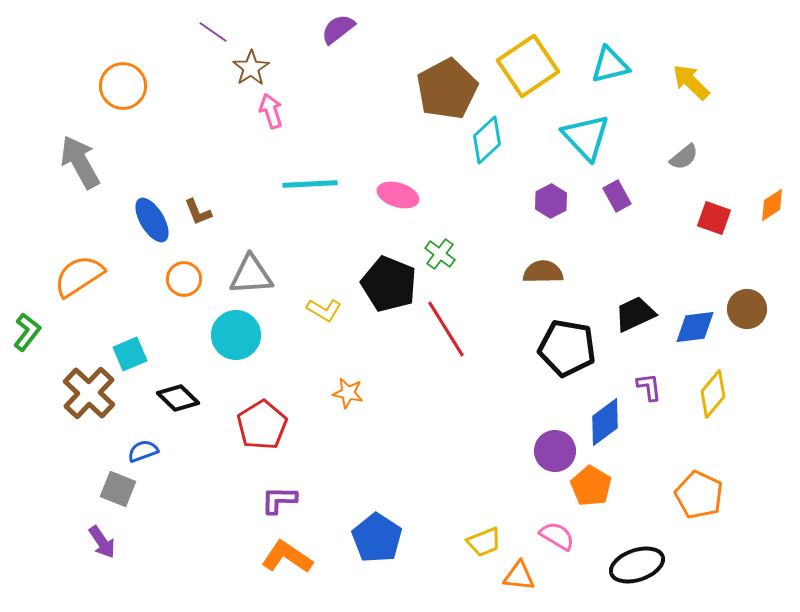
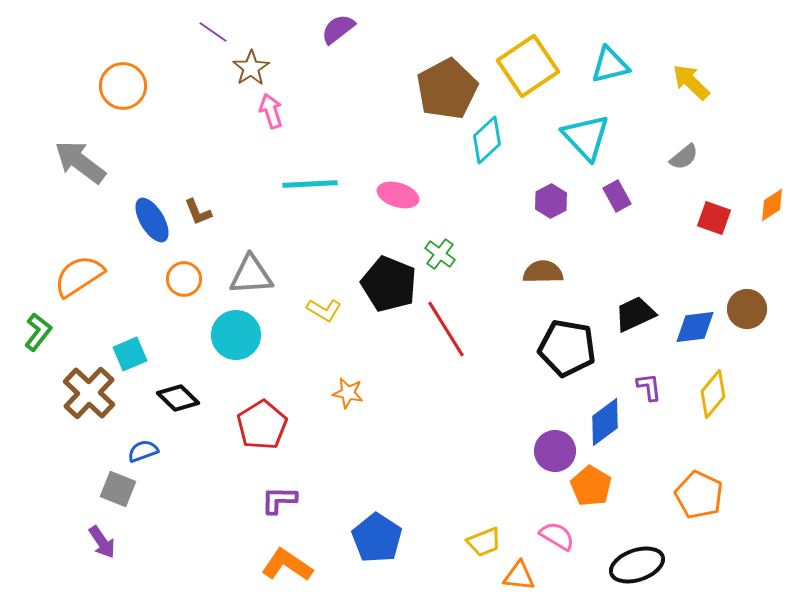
gray arrow at (80, 162): rotated 24 degrees counterclockwise
green L-shape at (27, 332): moved 11 px right
orange L-shape at (287, 557): moved 8 px down
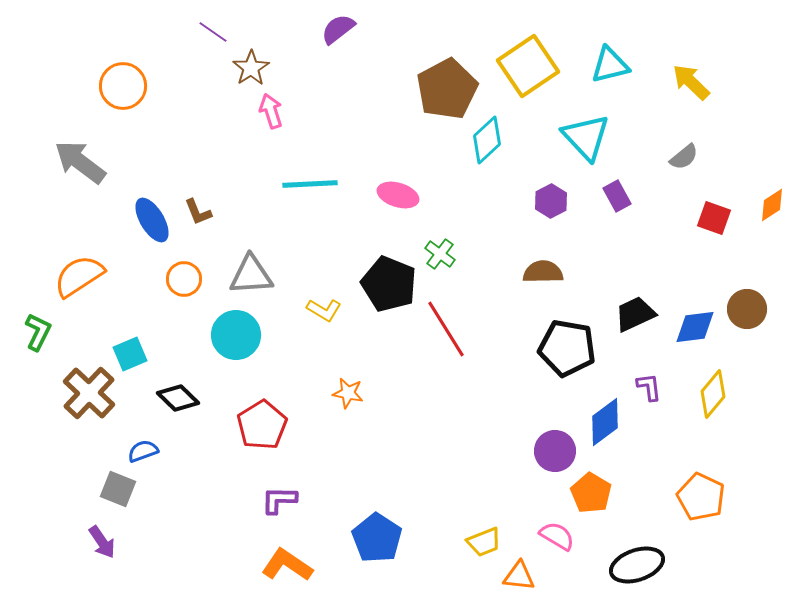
green L-shape at (38, 332): rotated 12 degrees counterclockwise
orange pentagon at (591, 486): moved 7 px down
orange pentagon at (699, 495): moved 2 px right, 2 px down
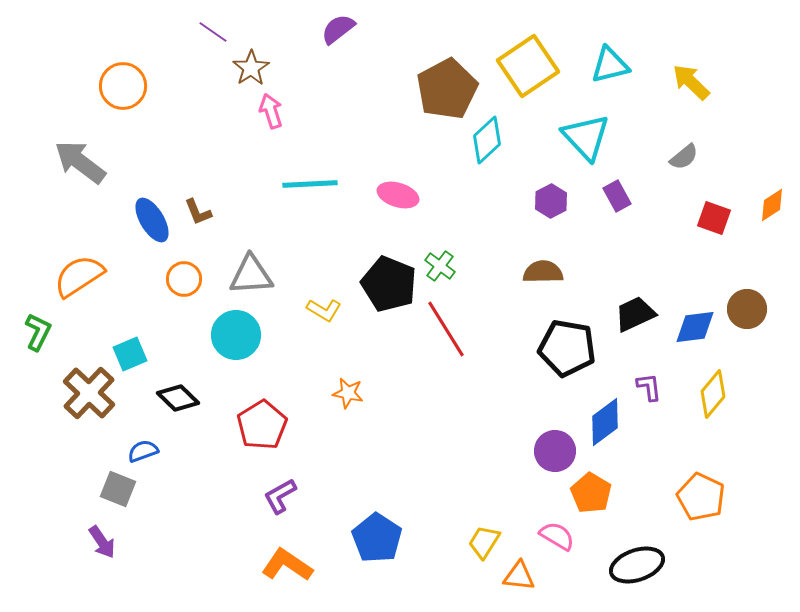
green cross at (440, 254): moved 12 px down
purple L-shape at (279, 500): moved 1 px right, 4 px up; rotated 30 degrees counterclockwise
yellow trapezoid at (484, 542): rotated 144 degrees clockwise
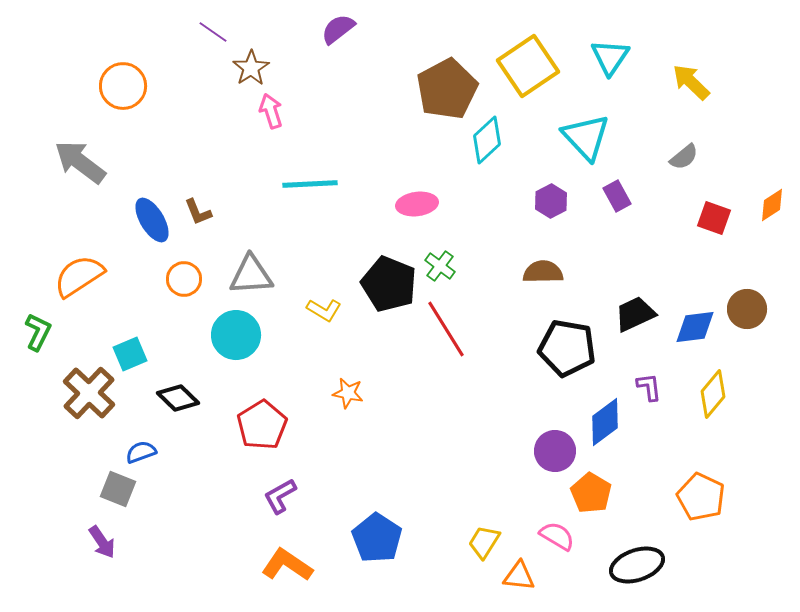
cyan triangle at (610, 65): moved 8 px up; rotated 42 degrees counterclockwise
pink ellipse at (398, 195): moved 19 px right, 9 px down; rotated 24 degrees counterclockwise
blue semicircle at (143, 451): moved 2 px left, 1 px down
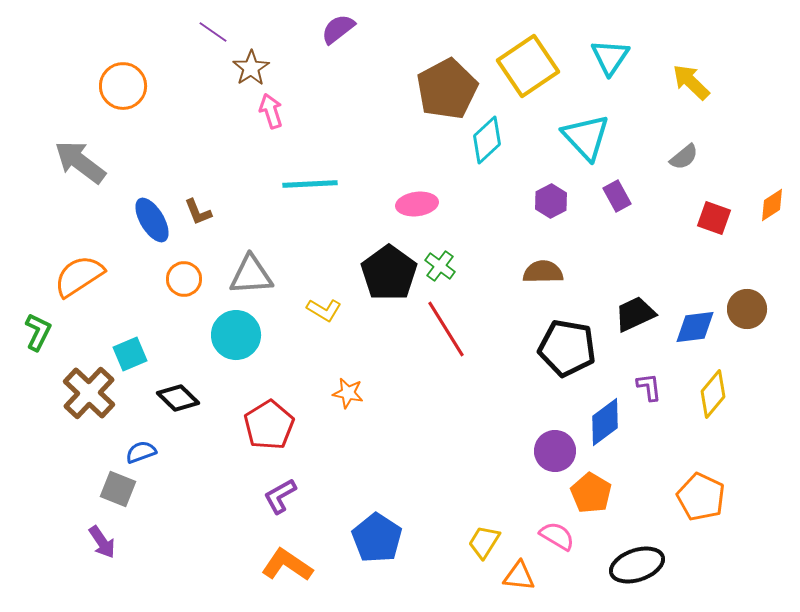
black pentagon at (389, 284): moved 11 px up; rotated 14 degrees clockwise
red pentagon at (262, 425): moved 7 px right
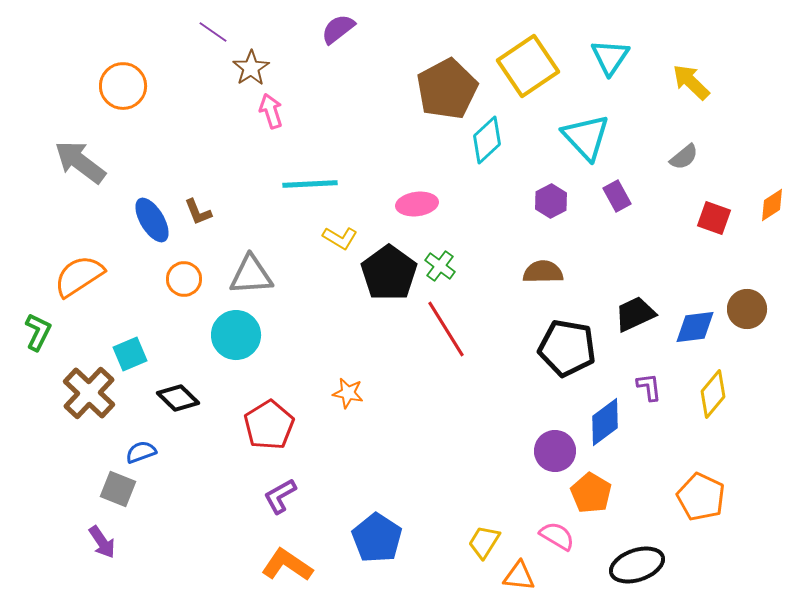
yellow L-shape at (324, 310): moved 16 px right, 72 px up
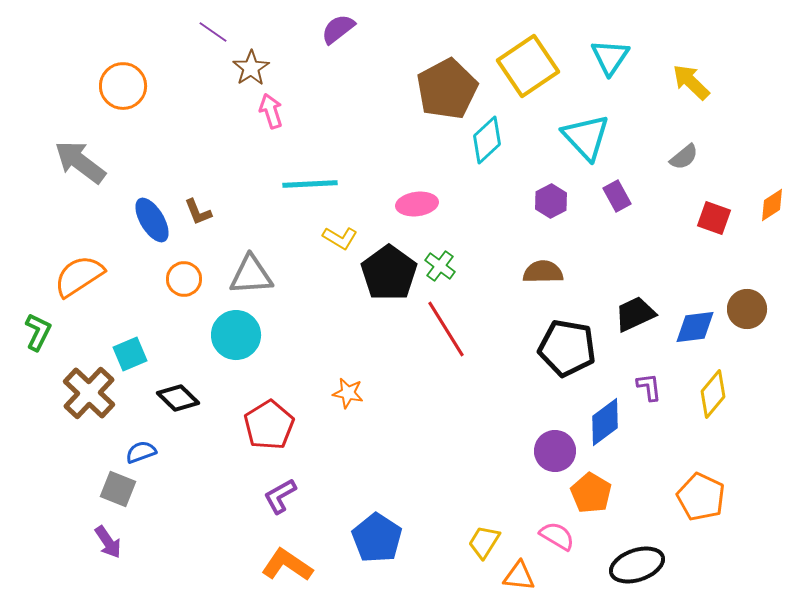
purple arrow at (102, 542): moved 6 px right
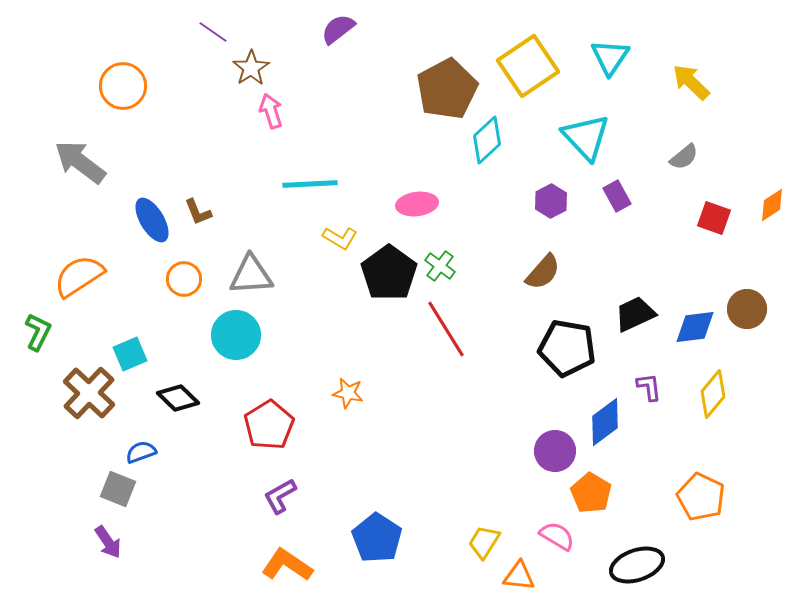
brown semicircle at (543, 272): rotated 132 degrees clockwise
